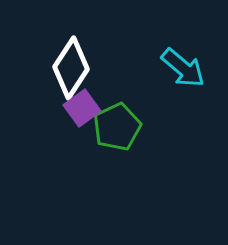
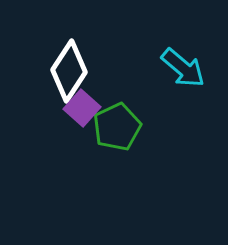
white diamond: moved 2 px left, 3 px down
purple square: rotated 12 degrees counterclockwise
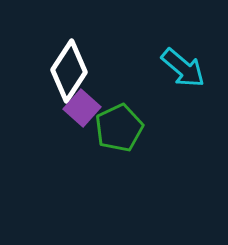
green pentagon: moved 2 px right, 1 px down
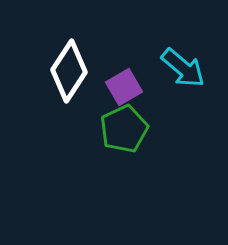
purple square: moved 42 px right, 21 px up; rotated 18 degrees clockwise
green pentagon: moved 5 px right, 1 px down
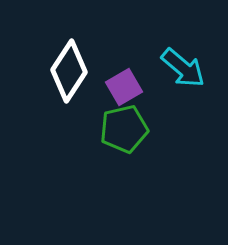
green pentagon: rotated 12 degrees clockwise
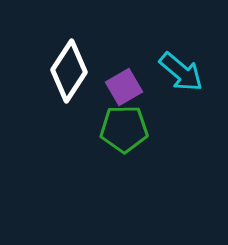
cyan arrow: moved 2 px left, 4 px down
green pentagon: rotated 12 degrees clockwise
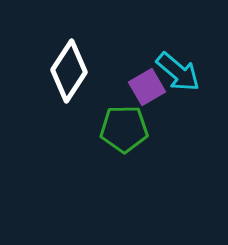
cyan arrow: moved 3 px left
purple square: moved 23 px right
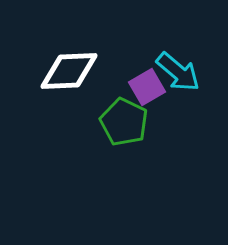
white diamond: rotated 54 degrees clockwise
green pentagon: moved 7 px up; rotated 27 degrees clockwise
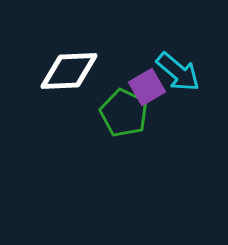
green pentagon: moved 9 px up
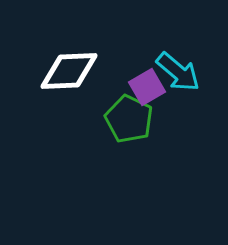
green pentagon: moved 5 px right, 6 px down
